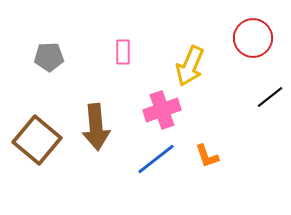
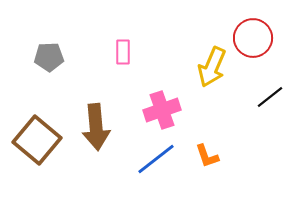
yellow arrow: moved 22 px right, 1 px down
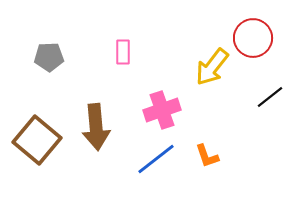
yellow arrow: rotated 15 degrees clockwise
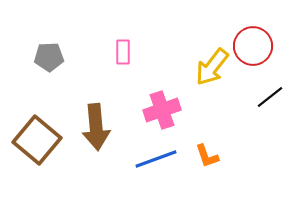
red circle: moved 8 px down
blue line: rotated 18 degrees clockwise
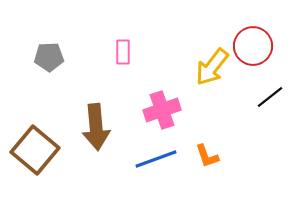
brown square: moved 2 px left, 10 px down
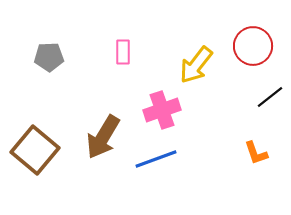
yellow arrow: moved 16 px left, 2 px up
brown arrow: moved 7 px right, 10 px down; rotated 36 degrees clockwise
orange L-shape: moved 49 px right, 3 px up
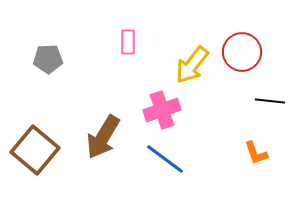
red circle: moved 11 px left, 6 px down
pink rectangle: moved 5 px right, 10 px up
gray pentagon: moved 1 px left, 2 px down
yellow arrow: moved 4 px left
black line: moved 4 px down; rotated 44 degrees clockwise
blue line: moved 9 px right; rotated 57 degrees clockwise
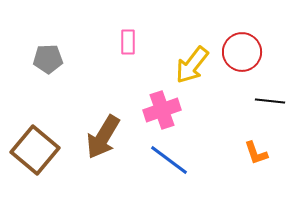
blue line: moved 4 px right, 1 px down
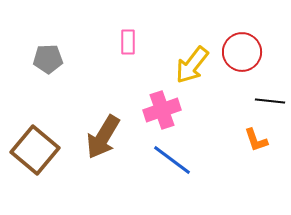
orange L-shape: moved 13 px up
blue line: moved 3 px right
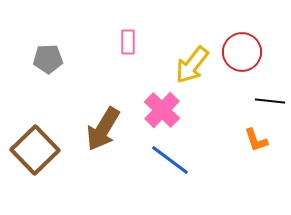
pink cross: rotated 27 degrees counterclockwise
brown arrow: moved 8 px up
brown square: rotated 6 degrees clockwise
blue line: moved 2 px left
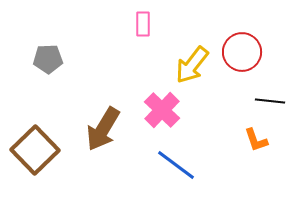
pink rectangle: moved 15 px right, 18 px up
blue line: moved 6 px right, 5 px down
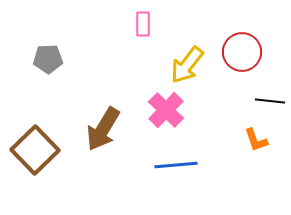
yellow arrow: moved 5 px left
pink cross: moved 4 px right
blue line: rotated 42 degrees counterclockwise
